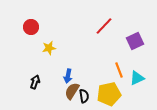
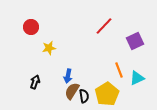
yellow pentagon: moved 2 px left; rotated 20 degrees counterclockwise
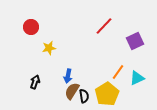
orange line: moved 1 px left, 2 px down; rotated 56 degrees clockwise
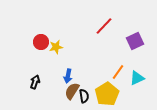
red circle: moved 10 px right, 15 px down
yellow star: moved 7 px right, 1 px up
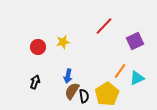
red circle: moved 3 px left, 5 px down
yellow star: moved 7 px right, 5 px up
orange line: moved 2 px right, 1 px up
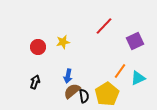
cyan triangle: moved 1 px right
brown semicircle: rotated 18 degrees clockwise
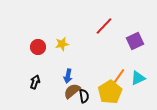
yellow star: moved 1 px left, 2 px down
orange line: moved 1 px left, 5 px down
yellow pentagon: moved 3 px right, 2 px up
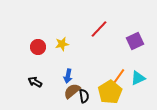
red line: moved 5 px left, 3 px down
black arrow: rotated 80 degrees counterclockwise
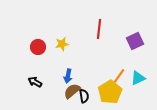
red line: rotated 36 degrees counterclockwise
